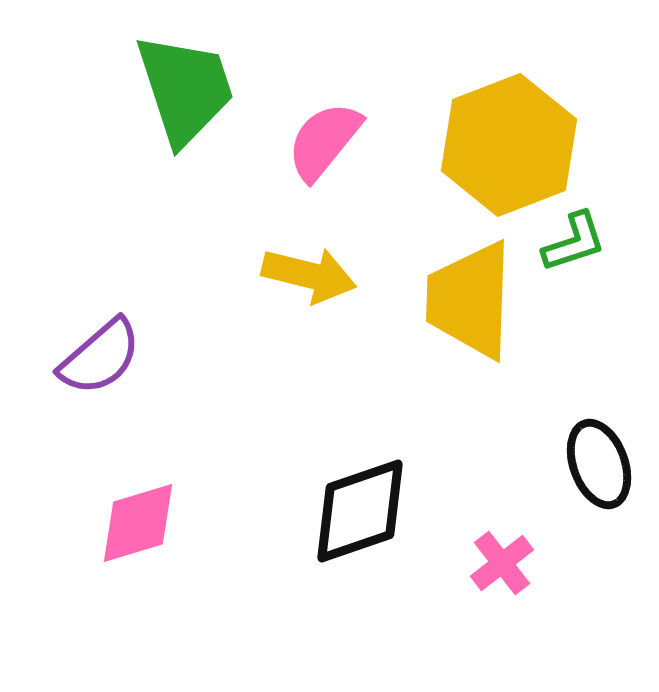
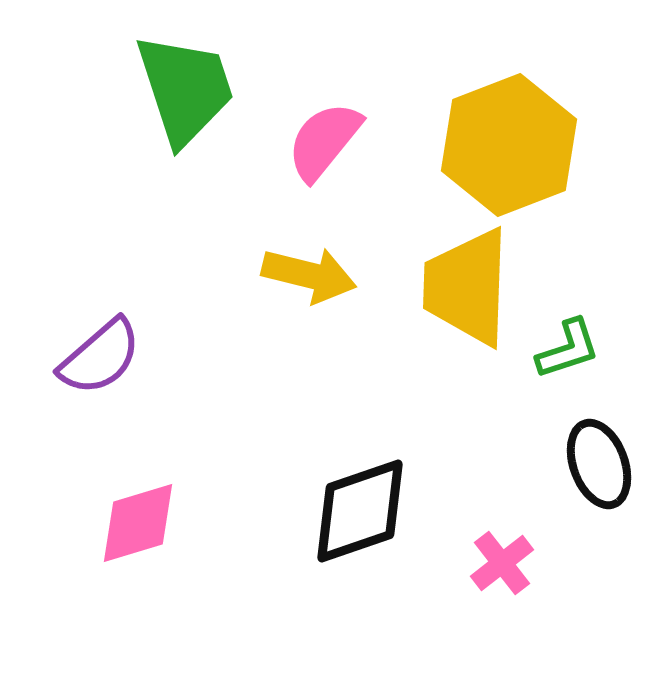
green L-shape: moved 6 px left, 107 px down
yellow trapezoid: moved 3 px left, 13 px up
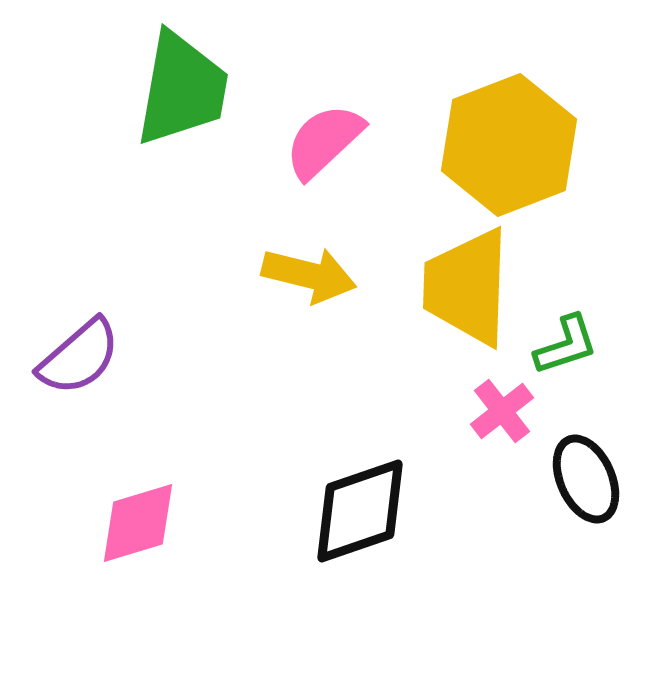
green trapezoid: moved 3 px left; rotated 28 degrees clockwise
pink semicircle: rotated 8 degrees clockwise
green L-shape: moved 2 px left, 4 px up
purple semicircle: moved 21 px left
black ellipse: moved 13 px left, 15 px down; rotated 4 degrees counterclockwise
pink cross: moved 152 px up
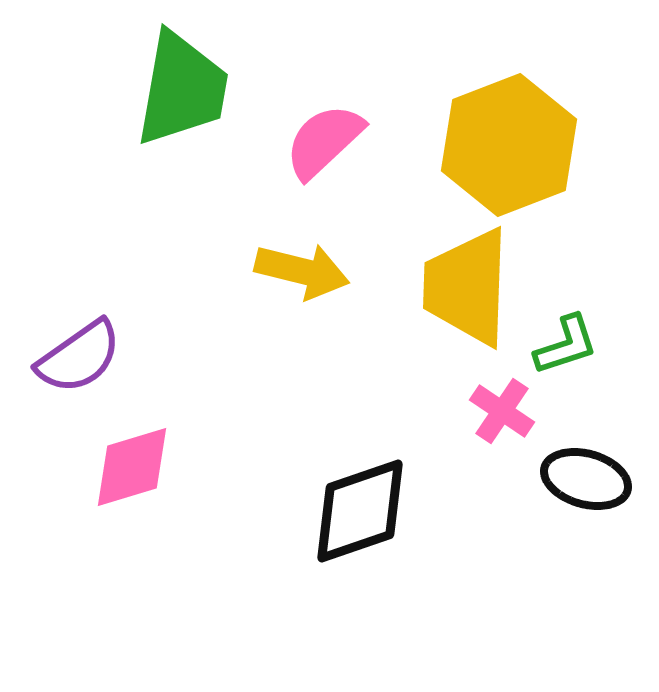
yellow arrow: moved 7 px left, 4 px up
purple semicircle: rotated 6 degrees clockwise
pink cross: rotated 18 degrees counterclockwise
black ellipse: rotated 50 degrees counterclockwise
pink diamond: moved 6 px left, 56 px up
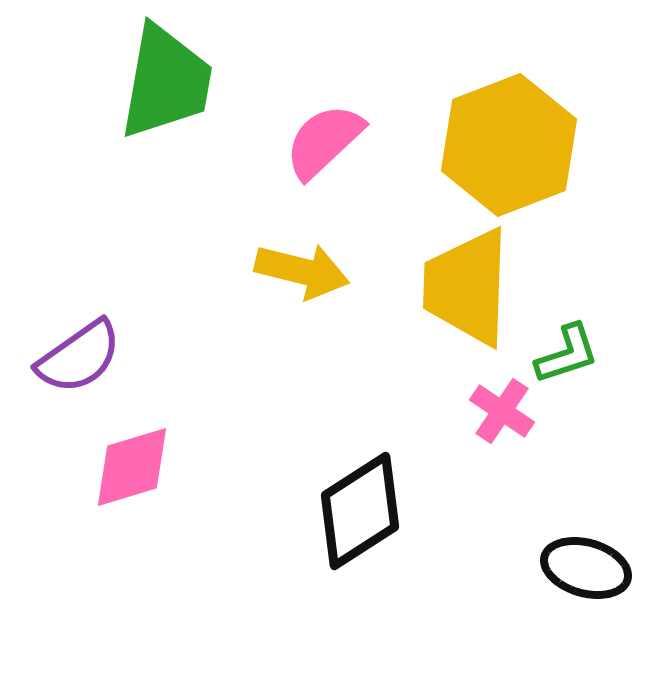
green trapezoid: moved 16 px left, 7 px up
green L-shape: moved 1 px right, 9 px down
black ellipse: moved 89 px down
black diamond: rotated 14 degrees counterclockwise
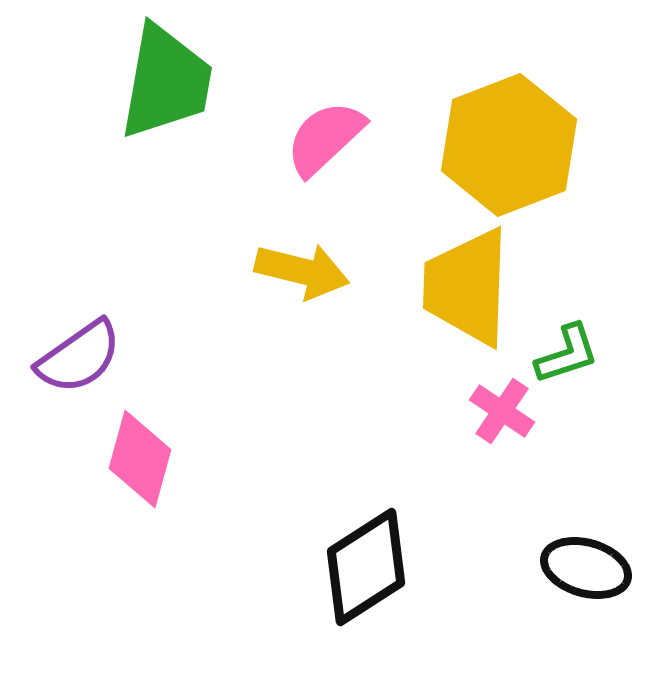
pink semicircle: moved 1 px right, 3 px up
pink diamond: moved 8 px right, 8 px up; rotated 58 degrees counterclockwise
black diamond: moved 6 px right, 56 px down
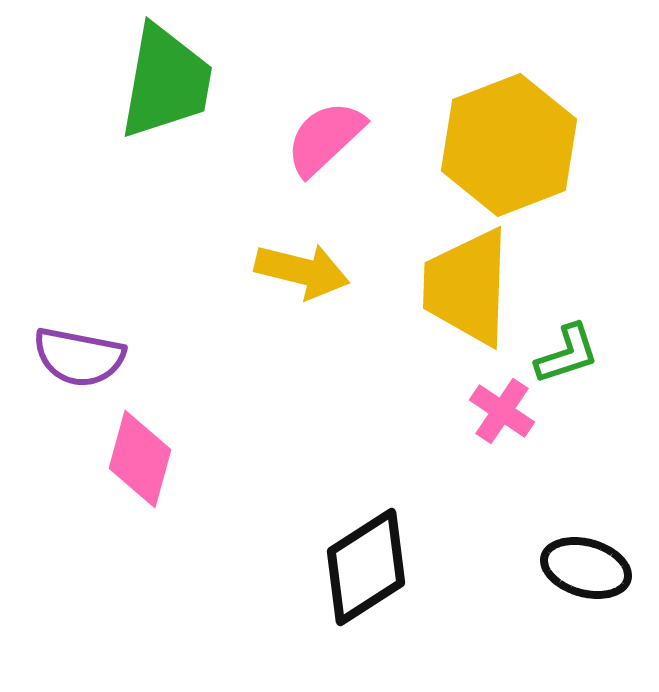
purple semicircle: rotated 46 degrees clockwise
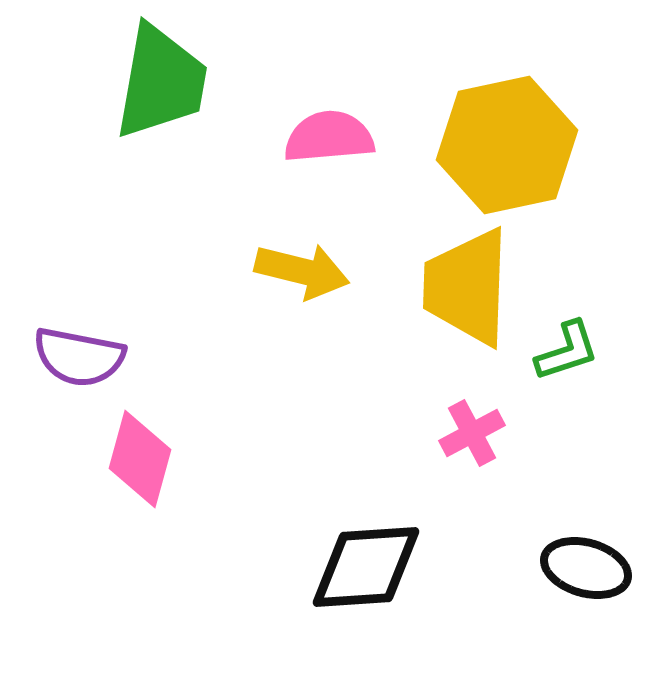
green trapezoid: moved 5 px left
pink semicircle: moved 4 px right, 1 px up; rotated 38 degrees clockwise
yellow hexagon: moved 2 px left; rotated 9 degrees clockwise
green L-shape: moved 3 px up
pink cross: moved 30 px left, 22 px down; rotated 28 degrees clockwise
black diamond: rotated 29 degrees clockwise
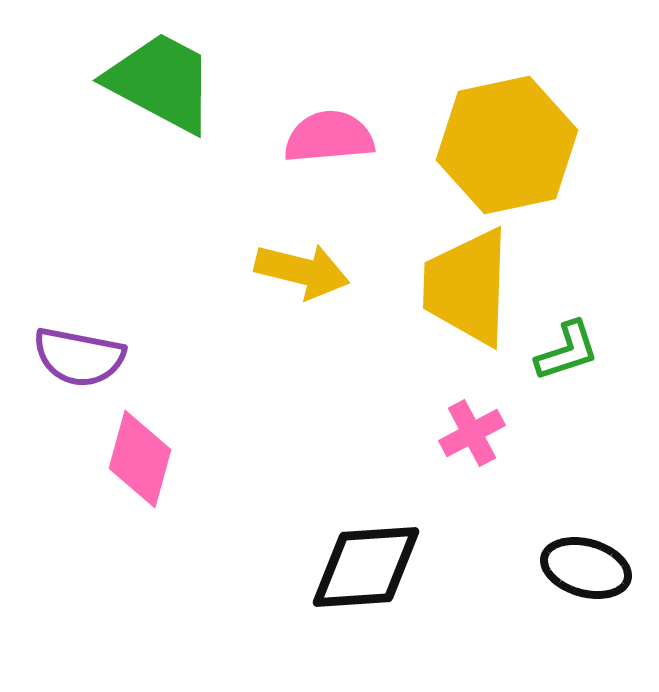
green trapezoid: rotated 72 degrees counterclockwise
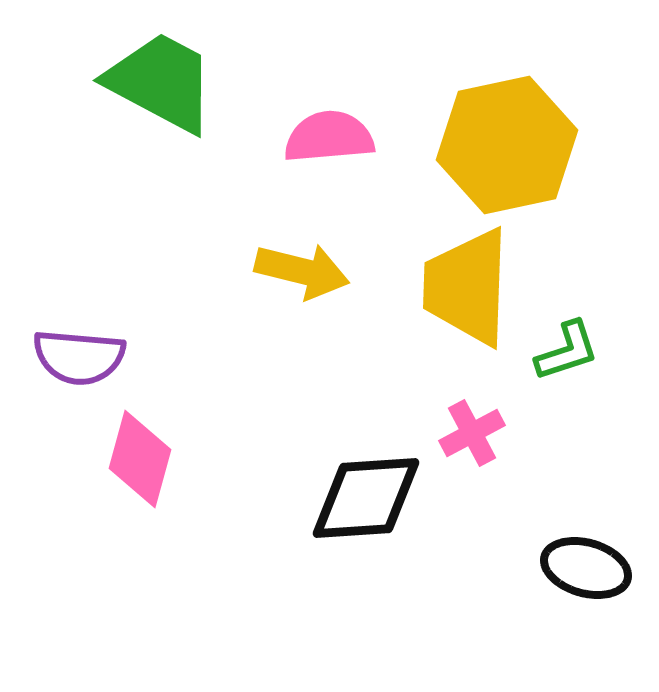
purple semicircle: rotated 6 degrees counterclockwise
black diamond: moved 69 px up
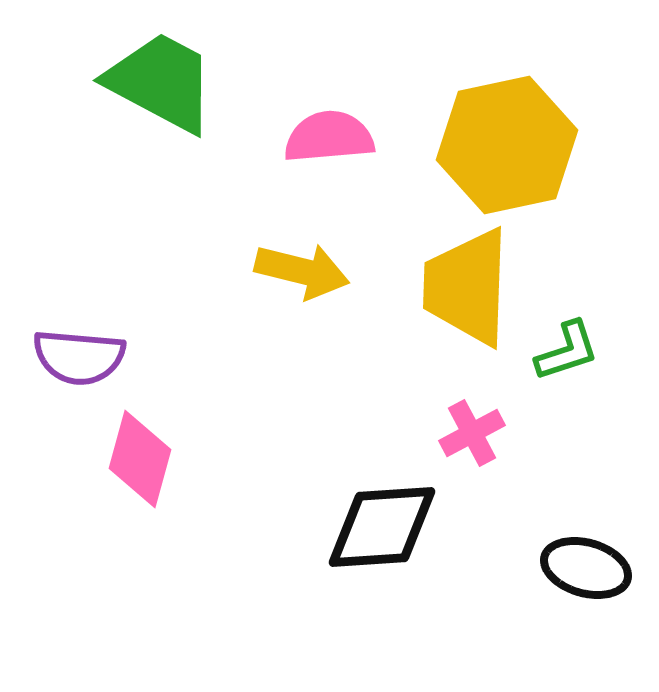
black diamond: moved 16 px right, 29 px down
